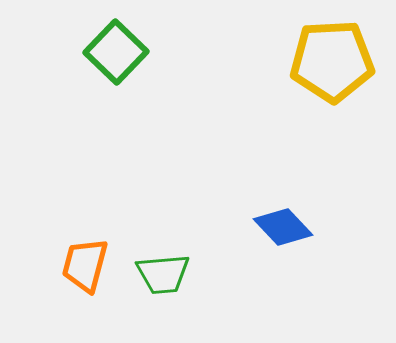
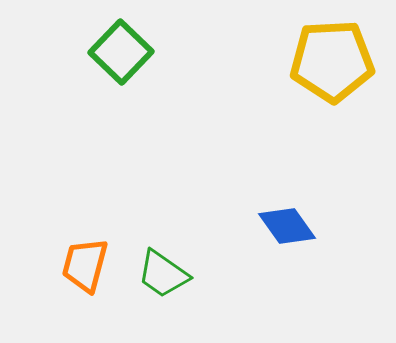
green square: moved 5 px right
blue diamond: moved 4 px right, 1 px up; rotated 8 degrees clockwise
green trapezoid: rotated 40 degrees clockwise
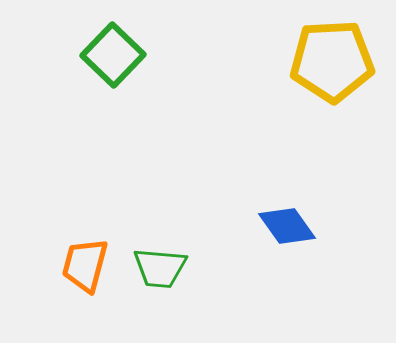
green square: moved 8 px left, 3 px down
green trapezoid: moved 3 px left, 6 px up; rotated 30 degrees counterclockwise
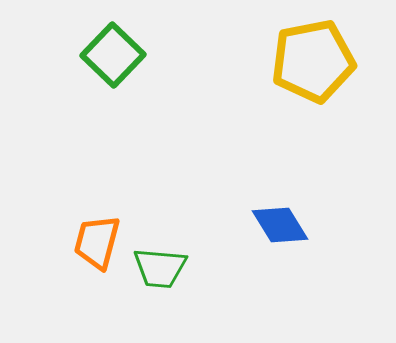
yellow pentagon: moved 19 px left; rotated 8 degrees counterclockwise
blue diamond: moved 7 px left, 1 px up; rotated 4 degrees clockwise
orange trapezoid: moved 12 px right, 23 px up
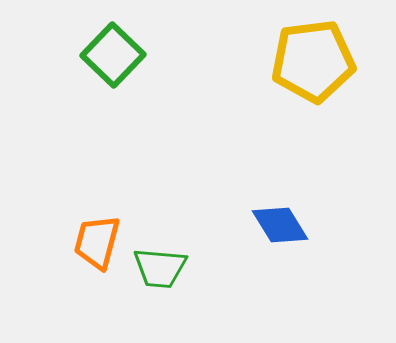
yellow pentagon: rotated 4 degrees clockwise
